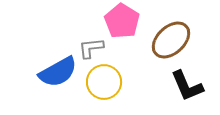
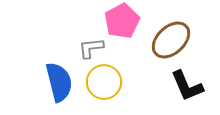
pink pentagon: rotated 12 degrees clockwise
blue semicircle: moved 1 px right, 10 px down; rotated 75 degrees counterclockwise
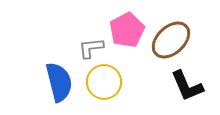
pink pentagon: moved 5 px right, 9 px down
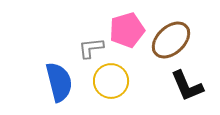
pink pentagon: rotated 12 degrees clockwise
yellow circle: moved 7 px right, 1 px up
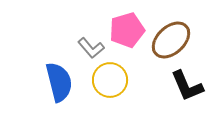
gray L-shape: rotated 124 degrees counterclockwise
yellow circle: moved 1 px left, 1 px up
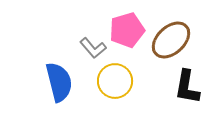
gray L-shape: moved 2 px right
yellow circle: moved 5 px right, 1 px down
black L-shape: moved 1 px down; rotated 33 degrees clockwise
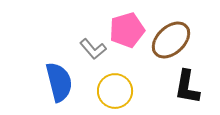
gray L-shape: moved 1 px down
yellow circle: moved 10 px down
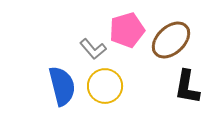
blue semicircle: moved 3 px right, 4 px down
yellow circle: moved 10 px left, 5 px up
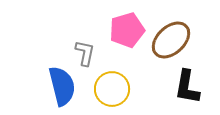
gray L-shape: moved 8 px left, 4 px down; rotated 128 degrees counterclockwise
yellow circle: moved 7 px right, 3 px down
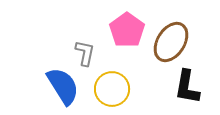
pink pentagon: rotated 20 degrees counterclockwise
brown ellipse: moved 2 px down; rotated 15 degrees counterclockwise
blue semicircle: moved 1 px right; rotated 18 degrees counterclockwise
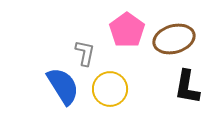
brown ellipse: moved 3 px right, 3 px up; rotated 42 degrees clockwise
yellow circle: moved 2 px left
